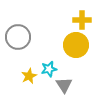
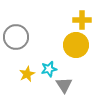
gray circle: moved 2 px left
yellow star: moved 2 px left, 2 px up
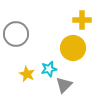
gray circle: moved 3 px up
yellow circle: moved 3 px left, 3 px down
yellow star: rotated 21 degrees counterclockwise
gray triangle: rotated 18 degrees clockwise
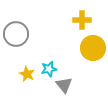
yellow circle: moved 20 px right
gray triangle: rotated 24 degrees counterclockwise
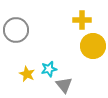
gray circle: moved 4 px up
yellow circle: moved 2 px up
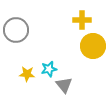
yellow star: rotated 21 degrees counterclockwise
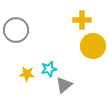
gray triangle: rotated 30 degrees clockwise
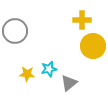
gray circle: moved 1 px left, 1 px down
gray triangle: moved 5 px right, 2 px up
